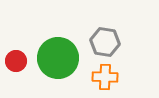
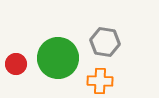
red circle: moved 3 px down
orange cross: moved 5 px left, 4 px down
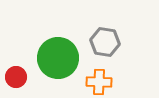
red circle: moved 13 px down
orange cross: moved 1 px left, 1 px down
